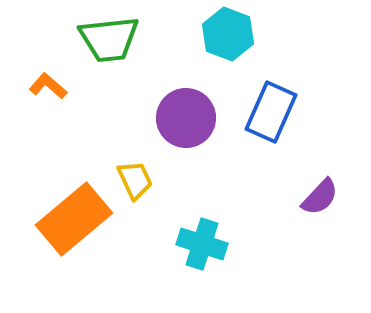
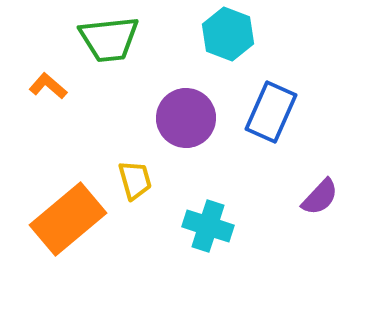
yellow trapezoid: rotated 9 degrees clockwise
orange rectangle: moved 6 px left
cyan cross: moved 6 px right, 18 px up
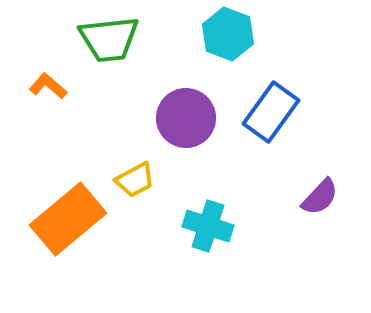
blue rectangle: rotated 12 degrees clockwise
yellow trapezoid: rotated 78 degrees clockwise
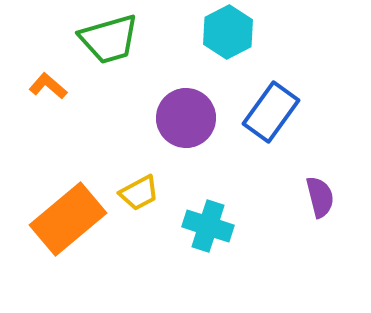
cyan hexagon: moved 2 px up; rotated 12 degrees clockwise
green trapezoid: rotated 10 degrees counterclockwise
yellow trapezoid: moved 4 px right, 13 px down
purple semicircle: rotated 57 degrees counterclockwise
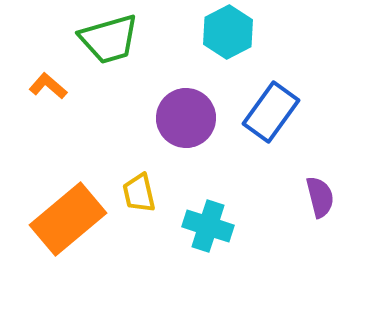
yellow trapezoid: rotated 105 degrees clockwise
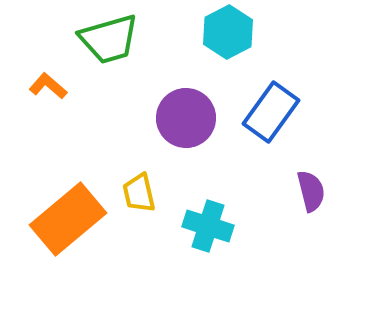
purple semicircle: moved 9 px left, 6 px up
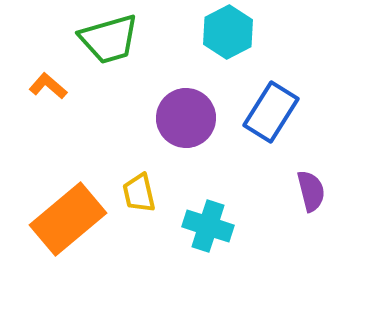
blue rectangle: rotated 4 degrees counterclockwise
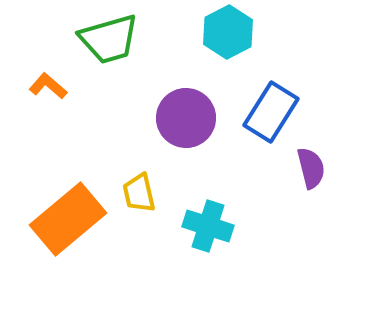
purple semicircle: moved 23 px up
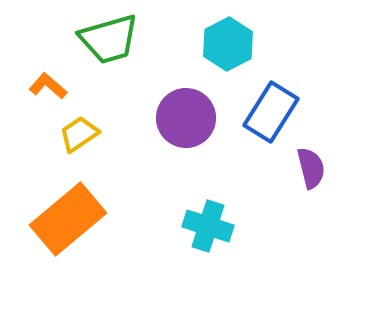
cyan hexagon: moved 12 px down
yellow trapezoid: moved 60 px left, 59 px up; rotated 69 degrees clockwise
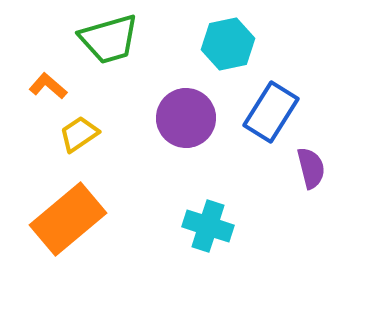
cyan hexagon: rotated 15 degrees clockwise
